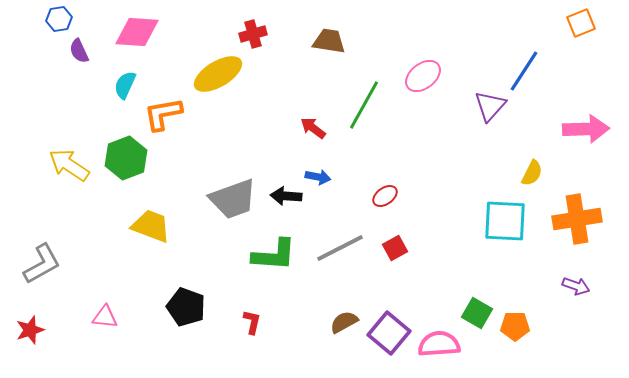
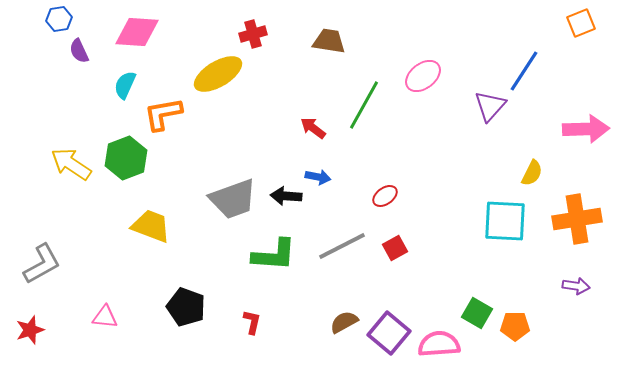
yellow arrow: moved 2 px right, 1 px up
gray line: moved 2 px right, 2 px up
purple arrow: rotated 12 degrees counterclockwise
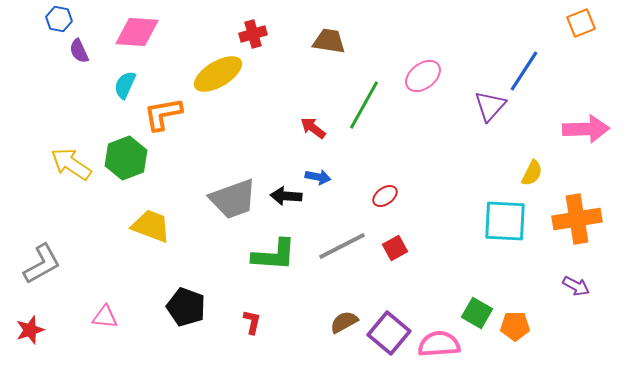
blue hexagon: rotated 20 degrees clockwise
purple arrow: rotated 20 degrees clockwise
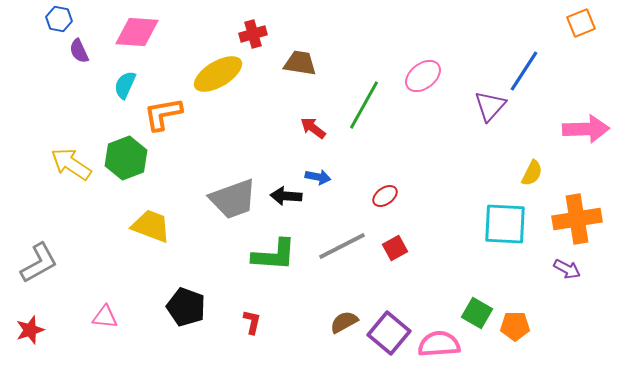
brown trapezoid: moved 29 px left, 22 px down
cyan square: moved 3 px down
gray L-shape: moved 3 px left, 1 px up
purple arrow: moved 9 px left, 17 px up
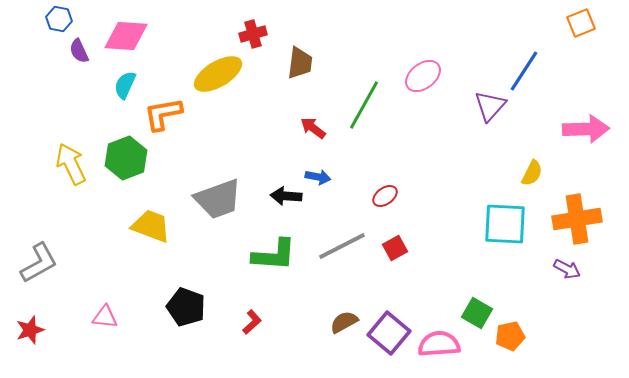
pink diamond: moved 11 px left, 4 px down
brown trapezoid: rotated 88 degrees clockwise
yellow arrow: rotated 30 degrees clockwise
gray trapezoid: moved 15 px left
red L-shape: rotated 35 degrees clockwise
orange pentagon: moved 5 px left, 10 px down; rotated 12 degrees counterclockwise
